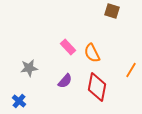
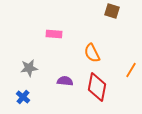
pink rectangle: moved 14 px left, 13 px up; rotated 42 degrees counterclockwise
purple semicircle: rotated 126 degrees counterclockwise
blue cross: moved 4 px right, 4 px up
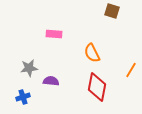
purple semicircle: moved 14 px left
blue cross: rotated 32 degrees clockwise
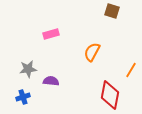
pink rectangle: moved 3 px left; rotated 21 degrees counterclockwise
orange semicircle: moved 1 px up; rotated 54 degrees clockwise
gray star: moved 1 px left, 1 px down
red diamond: moved 13 px right, 8 px down
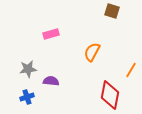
blue cross: moved 4 px right
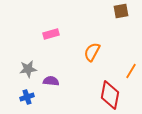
brown square: moved 9 px right; rotated 28 degrees counterclockwise
orange line: moved 1 px down
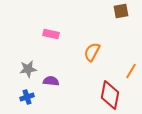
pink rectangle: rotated 28 degrees clockwise
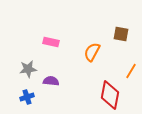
brown square: moved 23 px down; rotated 21 degrees clockwise
pink rectangle: moved 8 px down
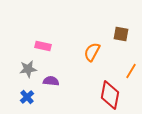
pink rectangle: moved 8 px left, 4 px down
blue cross: rotated 24 degrees counterclockwise
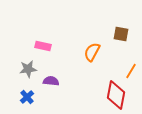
red diamond: moved 6 px right
